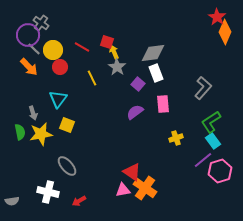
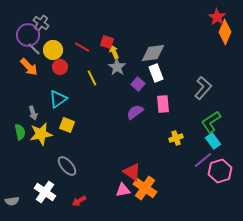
cyan triangle: rotated 18 degrees clockwise
white cross: moved 3 px left; rotated 20 degrees clockwise
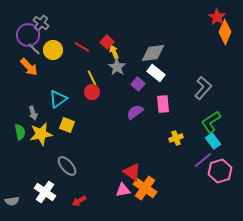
red square: rotated 24 degrees clockwise
red circle: moved 32 px right, 25 px down
white rectangle: rotated 30 degrees counterclockwise
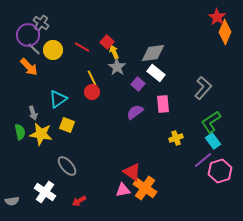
yellow star: rotated 20 degrees clockwise
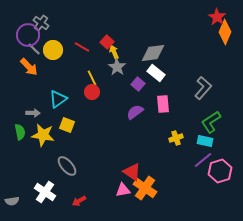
gray arrow: rotated 72 degrees counterclockwise
yellow star: moved 2 px right, 1 px down
cyan rectangle: moved 8 px left; rotated 42 degrees counterclockwise
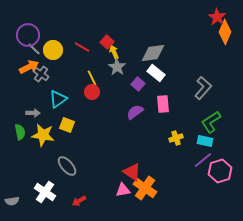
gray cross: moved 51 px down
orange arrow: rotated 72 degrees counterclockwise
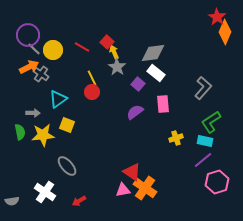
yellow star: rotated 15 degrees counterclockwise
pink hexagon: moved 3 px left, 11 px down
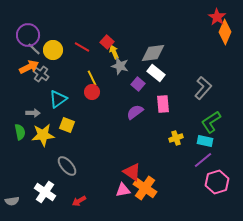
gray star: moved 3 px right, 1 px up; rotated 18 degrees counterclockwise
